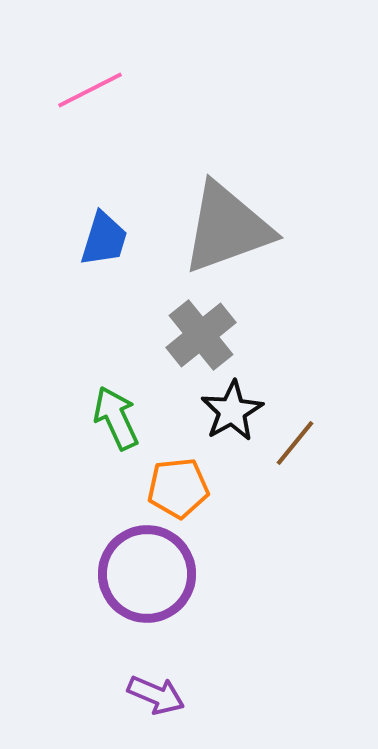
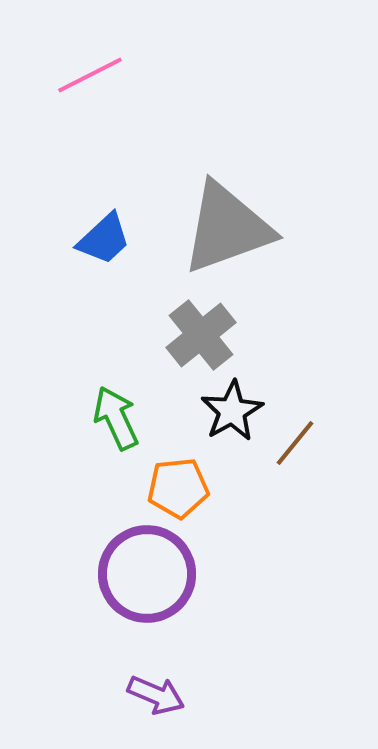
pink line: moved 15 px up
blue trapezoid: rotated 30 degrees clockwise
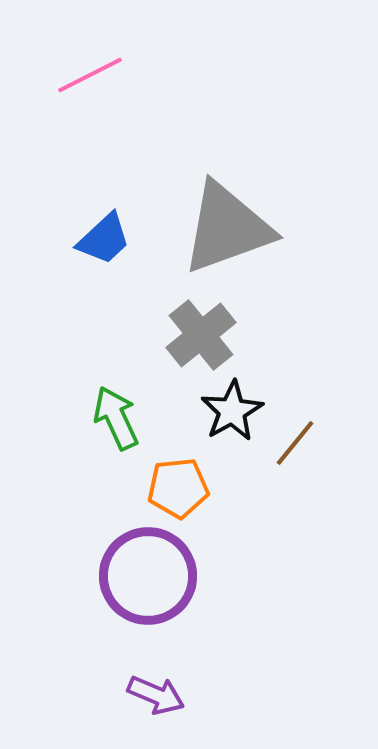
purple circle: moved 1 px right, 2 px down
